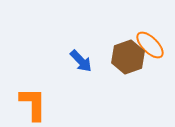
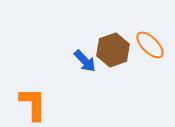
brown hexagon: moved 15 px left, 7 px up
blue arrow: moved 4 px right
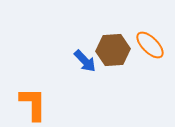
brown hexagon: rotated 16 degrees clockwise
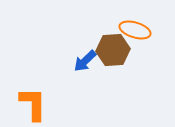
orange ellipse: moved 15 px left, 15 px up; rotated 28 degrees counterclockwise
blue arrow: rotated 90 degrees clockwise
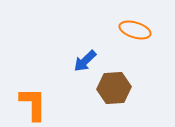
brown hexagon: moved 1 px right, 38 px down
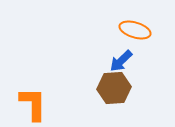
blue arrow: moved 36 px right
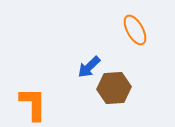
orange ellipse: rotated 44 degrees clockwise
blue arrow: moved 32 px left, 6 px down
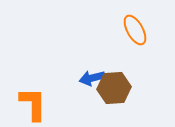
blue arrow: moved 3 px right, 11 px down; rotated 30 degrees clockwise
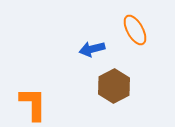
blue arrow: moved 29 px up
brown hexagon: moved 2 px up; rotated 24 degrees counterclockwise
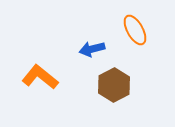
brown hexagon: moved 1 px up
orange L-shape: moved 7 px right, 27 px up; rotated 51 degrees counterclockwise
